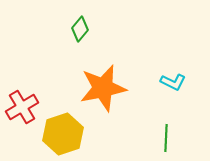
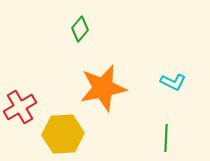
red cross: moved 2 px left
yellow hexagon: rotated 15 degrees clockwise
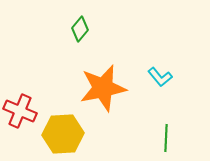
cyan L-shape: moved 13 px left, 5 px up; rotated 25 degrees clockwise
red cross: moved 4 px down; rotated 36 degrees counterclockwise
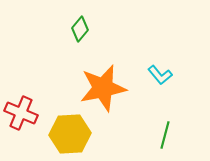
cyan L-shape: moved 2 px up
red cross: moved 1 px right, 2 px down
yellow hexagon: moved 7 px right
green line: moved 1 px left, 3 px up; rotated 12 degrees clockwise
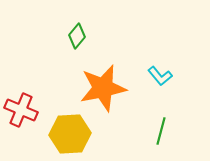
green diamond: moved 3 px left, 7 px down
cyan L-shape: moved 1 px down
red cross: moved 3 px up
green line: moved 4 px left, 4 px up
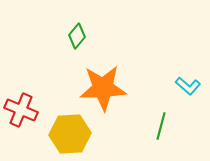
cyan L-shape: moved 28 px right, 10 px down; rotated 10 degrees counterclockwise
orange star: rotated 9 degrees clockwise
green line: moved 5 px up
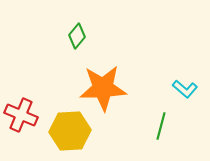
cyan L-shape: moved 3 px left, 3 px down
red cross: moved 5 px down
yellow hexagon: moved 3 px up
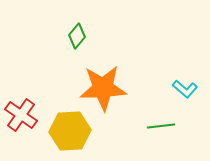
red cross: rotated 12 degrees clockwise
green line: rotated 68 degrees clockwise
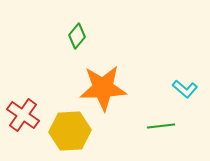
red cross: moved 2 px right
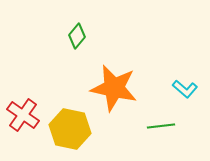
orange star: moved 11 px right; rotated 15 degrees clockwise
yellow hexagon: moved 2 px up; rotated 15 degrees clockwise
